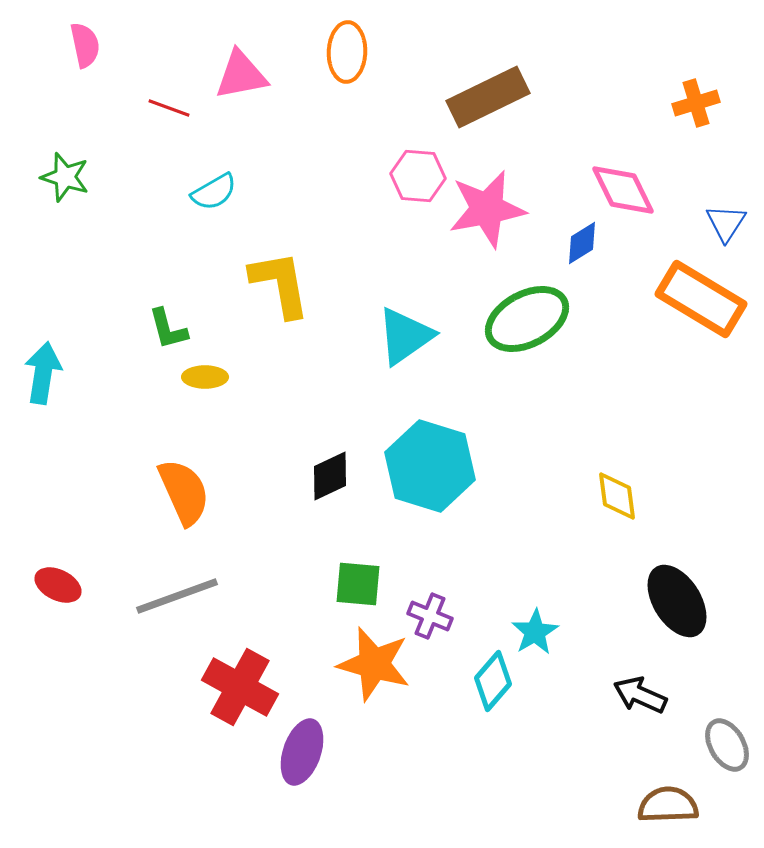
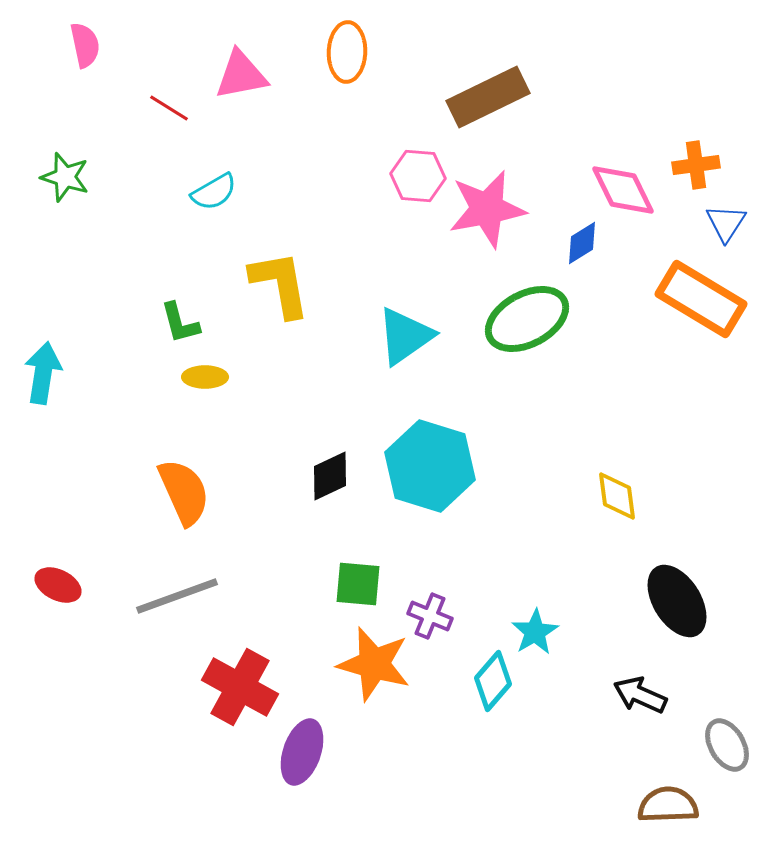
orange cross: moved 62 px down; rotated 9 degrees clockwise
red line: rotated 12 degrees clockwise
green L-shape: moved 12 px right, 6 px up
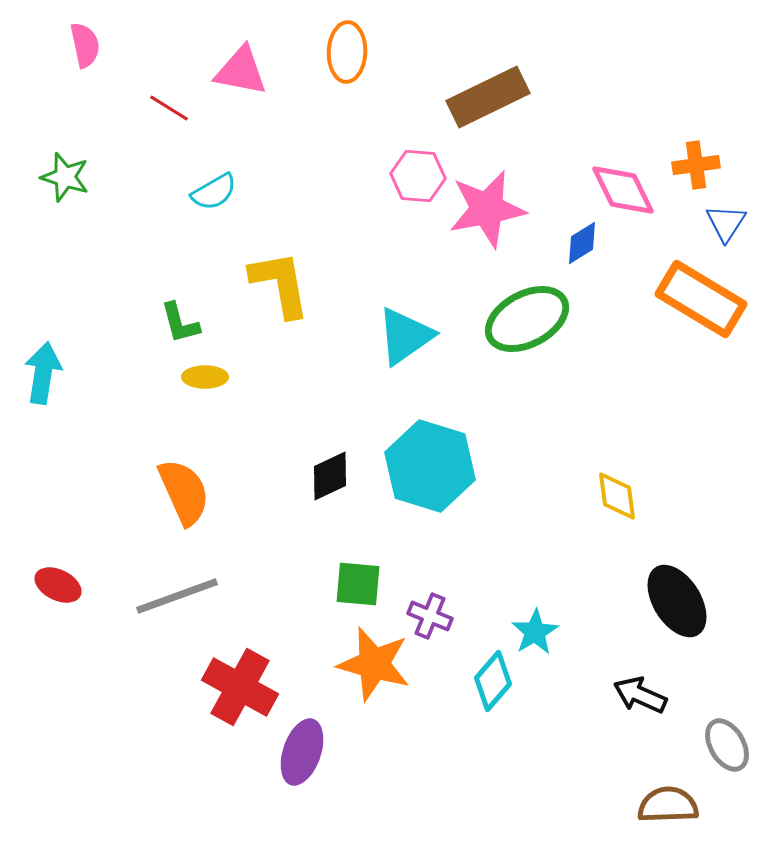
pink triangle: moved 4 px up; rotated 22 degrees clockwise
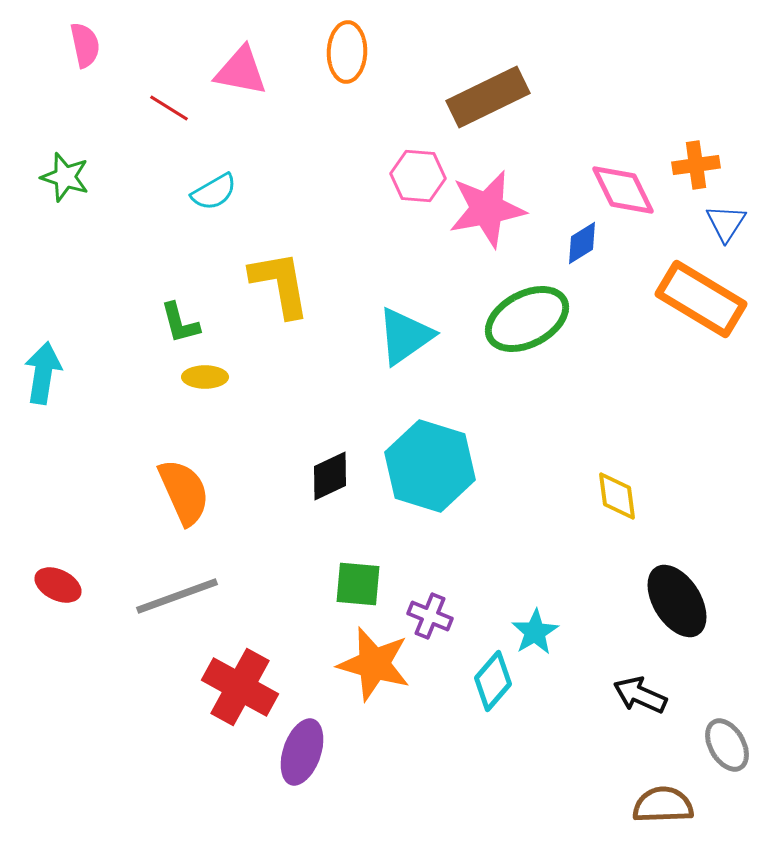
brown semicircle: moved 5 px left
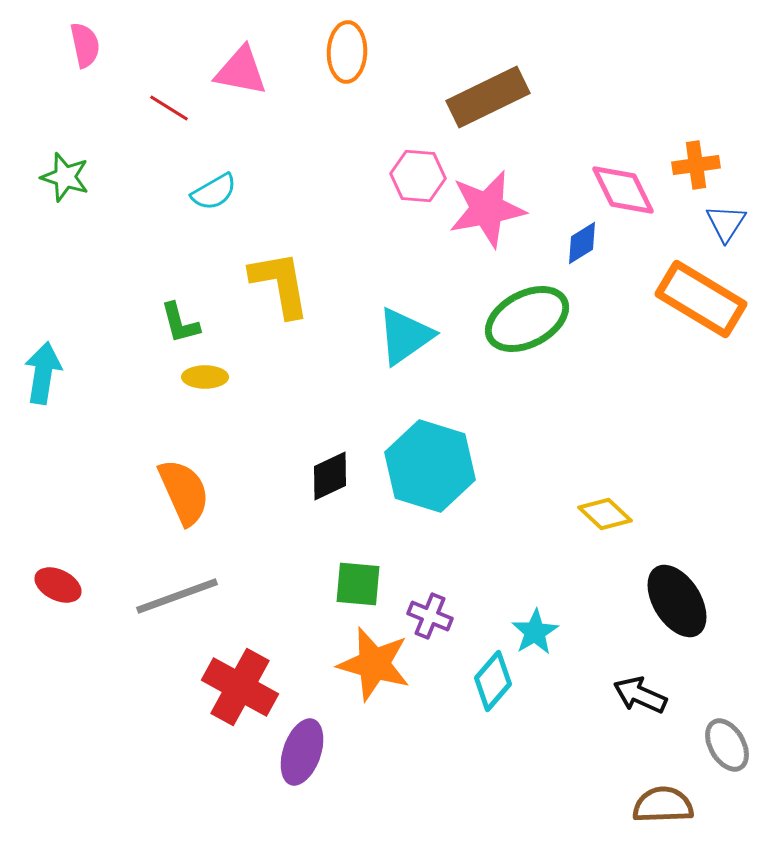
yellow diamond: moved 12 px left, 18 px down; rotated 40 degrees counterclockwise
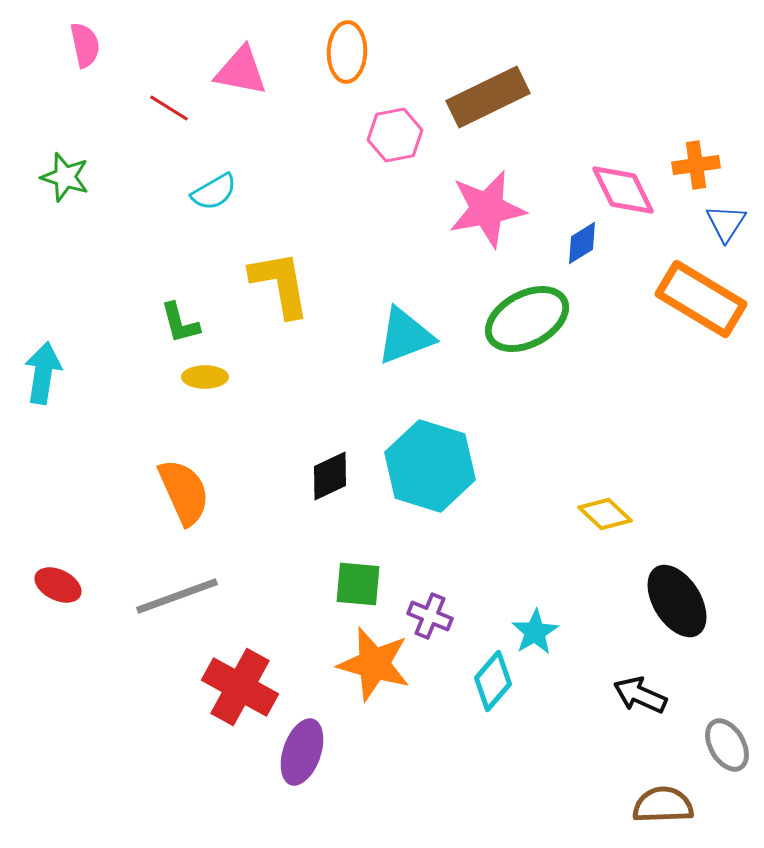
pink hexagon: moved 23 px left, 41 px up; rotated 16 degrees counterclockwise
cyan triangle: rotated 14 degrees clockwise
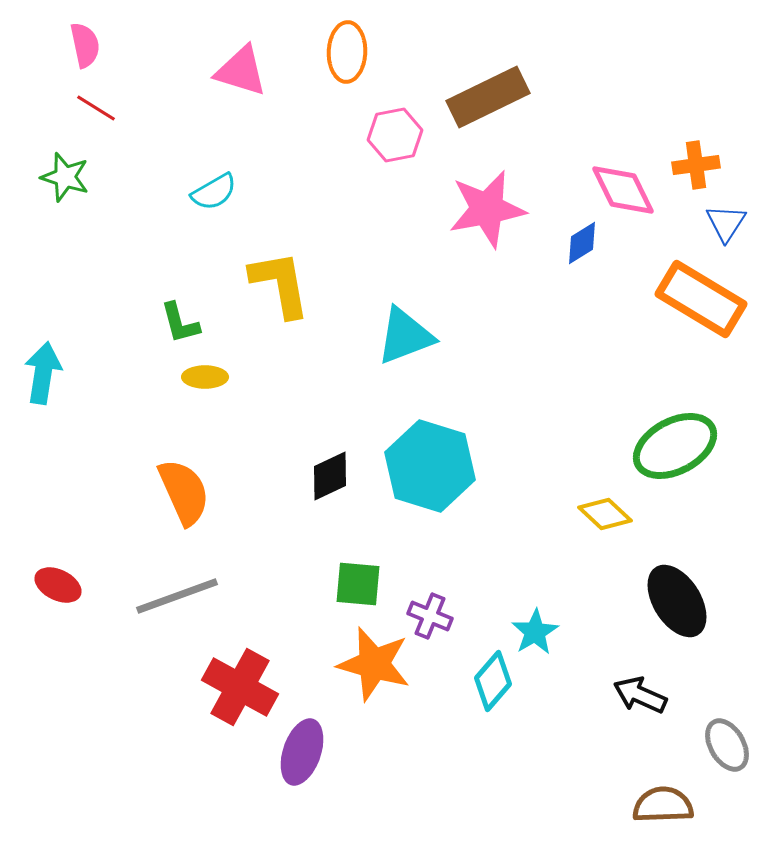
pink triangle: rotated 6 degrees clockwise
red line: moved 73 px left
green ellipse: moved 148 px right, 127 px down
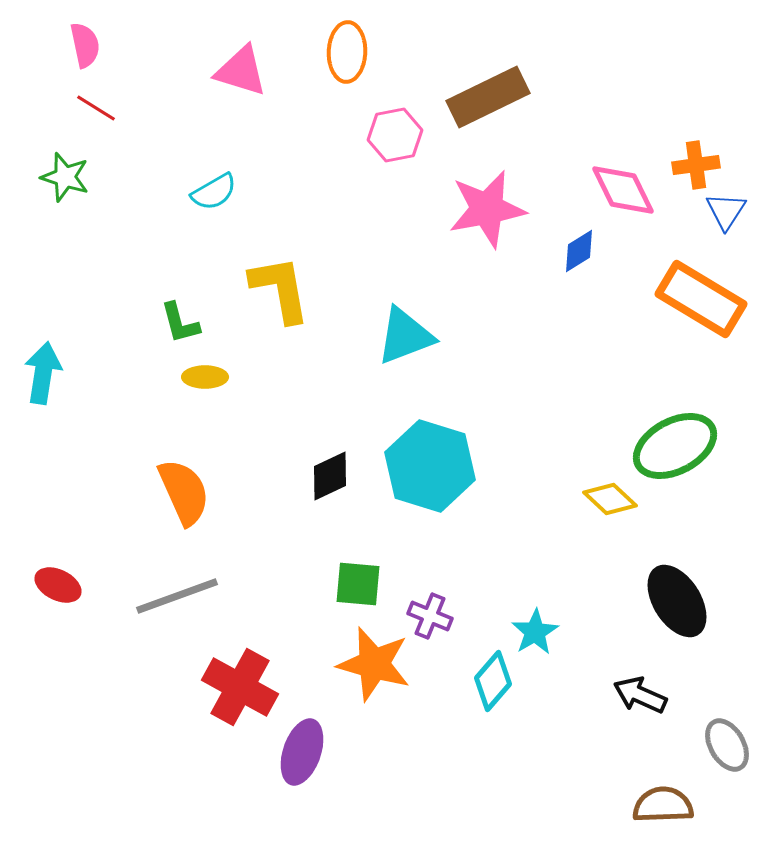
blue triangle: moved 12 px up
blue diamond: moved 3 px left, 8 px down
yellow L-shape: moved 5 px down
yellow diamond: moved 5 px right, 15 px up
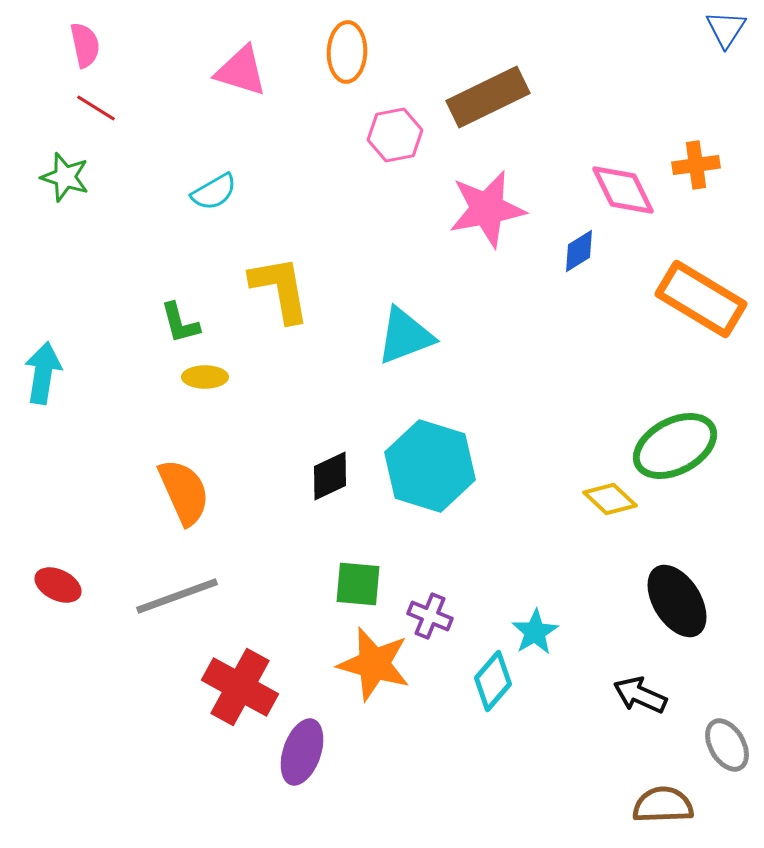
blue triangle: moved 182 px up
